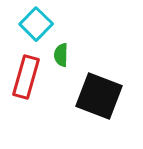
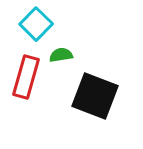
green semicircle: rotated 80 degrees clockwise
black square: moved 4 px left
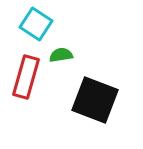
cyan square: rotated 12 degrees counterclockwise
black square: moved 4 px down
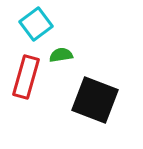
cyan square: rotated 20 degrees clockwise
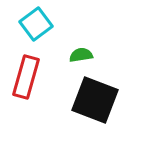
green semicircle: moved 20 px right
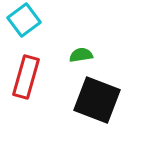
cyan square: moved 12 px left, 4 px up
black square: moved 2 px right
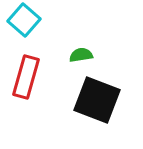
cyan square: rotated 12 degrees counterclockwise
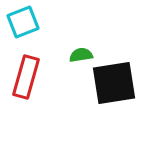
cyan square: moved 1 px left, 2 px down; rotated 28 degrees clockwise
black square: moved 17 px right, 17 px up; rotated 30 degrees counterclockwise
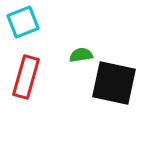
black square: rotated 21 degrees clockwise
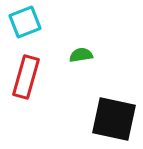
cyan square: moved 2 px right
black square: moved 36 px down
